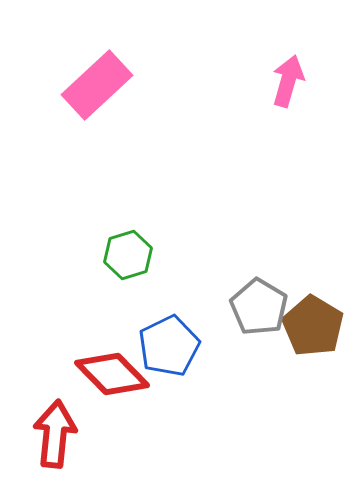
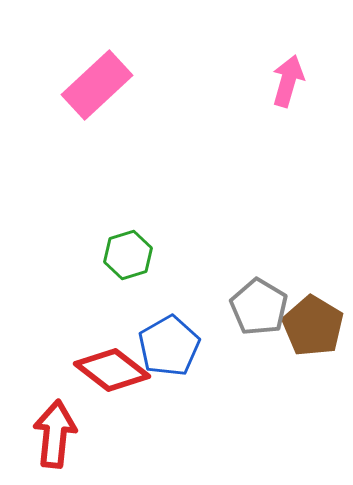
blue pentagon: rotated 4 degrees counterclockwise
red diamond: moved 4 px up; rotated 8 degrees counterclockwise
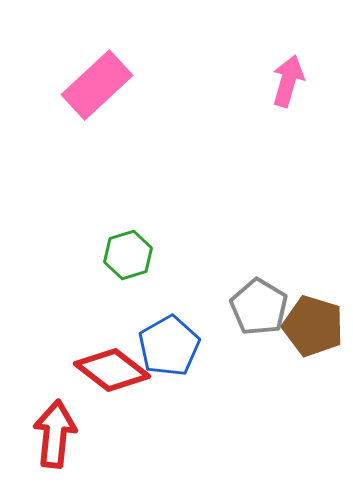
brown pentagon: rotated 14 degrees counterclockwise
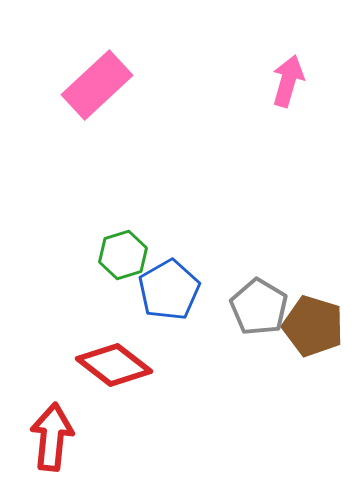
green hexagon: moved 5 px left
blue pentagon: moved 56 px up
red diamond: moved 2 px right, 5 px up
red arrow: moved 3 px left, 3 px down
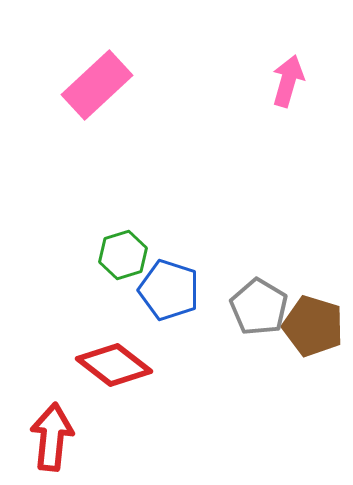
blue pentagon: rotated 24 degrees counterclockwise
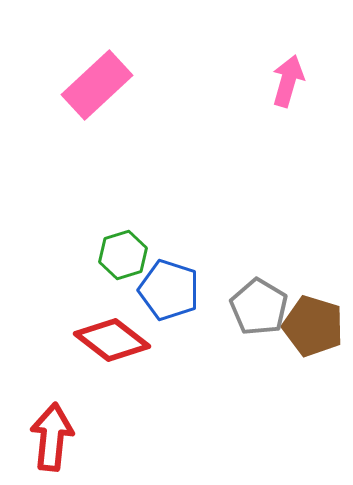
red diamond: moved 2 px left, 25 px up
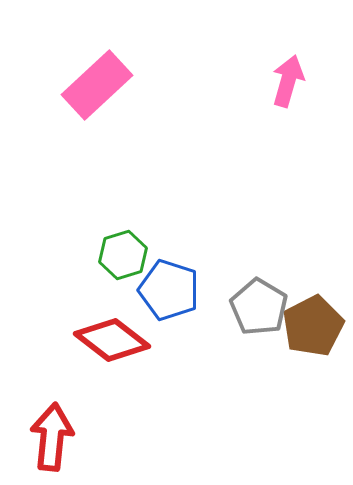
brown pentagon: rotated 28 degrees clockwise
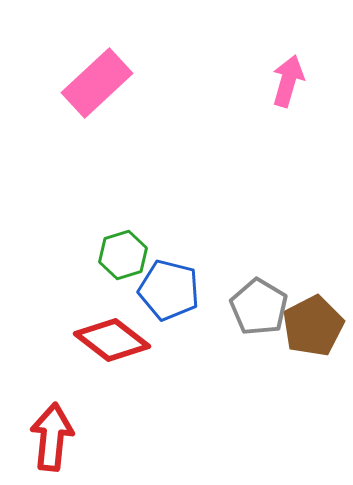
pink rectangle: moved 2 px up
blue pentagon: rotated 4 degrees counterclockwise
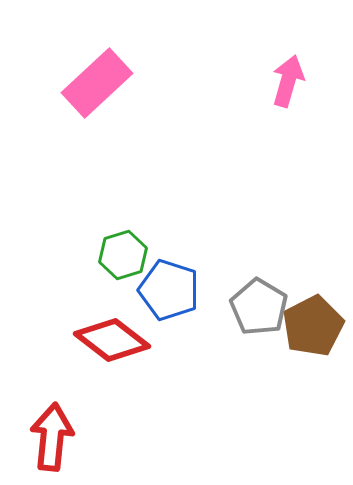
blue pentagon: rotated 4 degrees clockwise
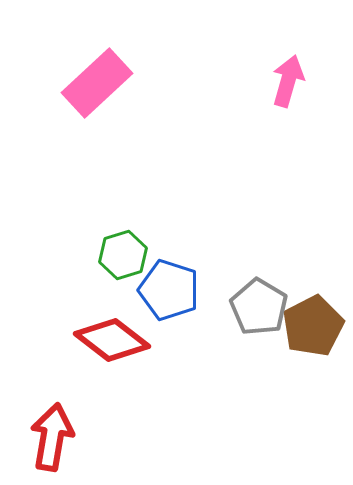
red arrow: rotated 4 degrees clockwise
